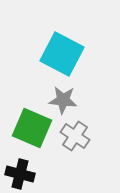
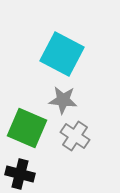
green square: moved 5 px left
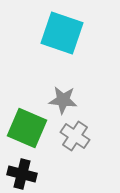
cyan square: moved 21 px up; rotated 9 degrees counterclockwise
black cross: moved 2 px right
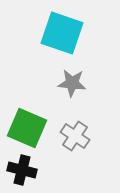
gray star: moved 9 px right, 17 px up
black cross: moved 4 px up
